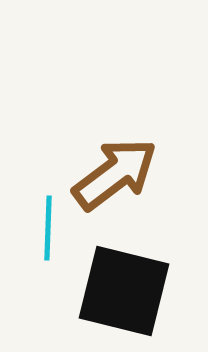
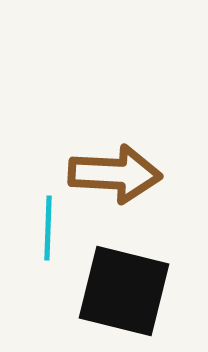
brown arrow: rotated 40 degrees clockwise
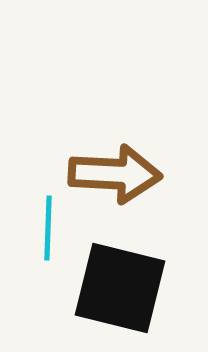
black square: moved 4 px left, 3 px up
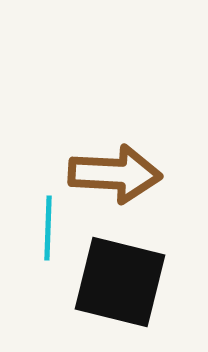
black square: moved 6 px up
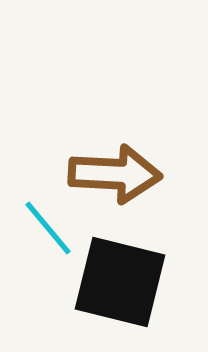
cyan line: rotated 42 degrees counterclockwise
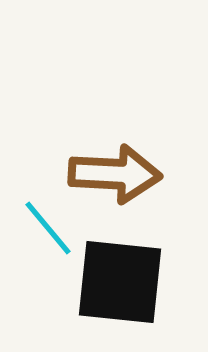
black square: rotated 8 degrees counterclockwise
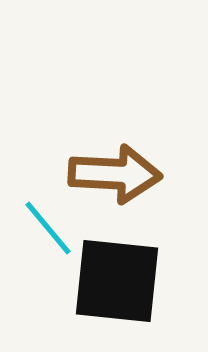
black square: moved 3 px left, 1 px up
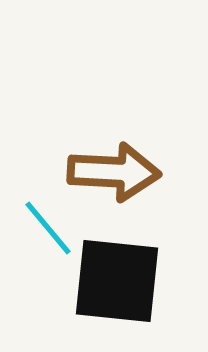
brown arrow: moved 1 px left, 2 px up
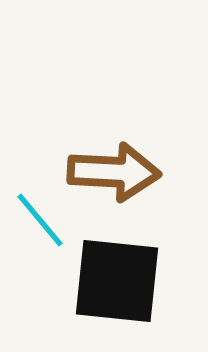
cyan line: moved 8 px left, 8 px up
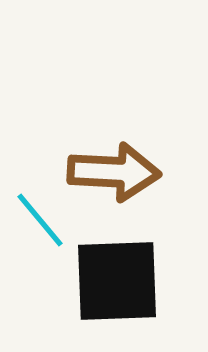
black square: rotated 8 degrees counterclockwise
